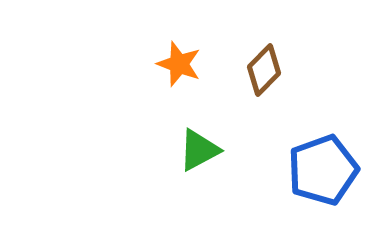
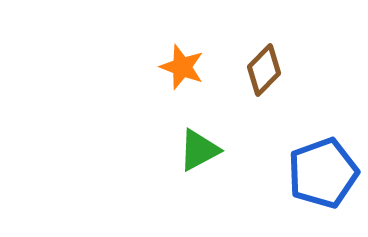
orange star: moved 3 px right, 3 px down
blue pentagon: moved 3 px down
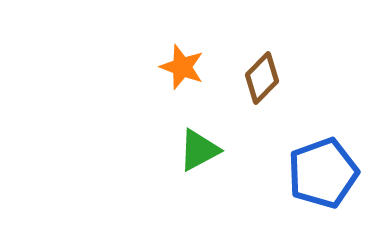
brown diamond: moved 2 px left, 8 px down
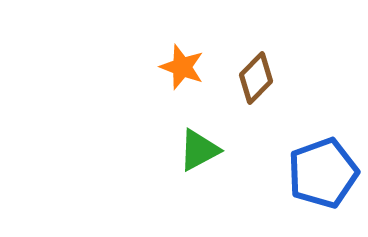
brown diamond: moved 6 px left
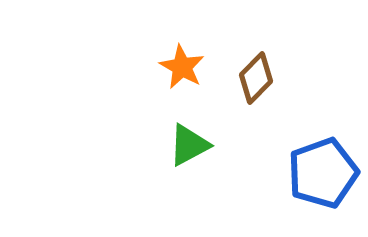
orange star: rotated 9 degrees clockwise
green triangle: moved 10 px left, 5 px up
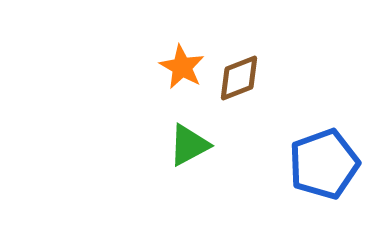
brown diamond: moved 17 px left; rotated 24 degrees clockwise
blue pentagon: moved 1 px right, 9 px up
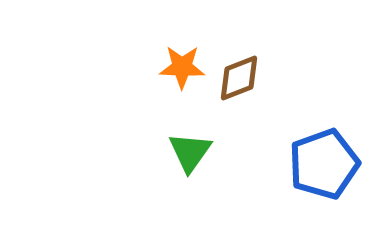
orange star: rotated 27 degrees counterclockwise
green triangle: moved 1 px right, 7 px down; rotated 27 degrees counterclockwise
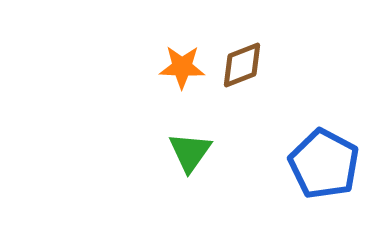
brown diamond: moved 3 px right, 13 px up
blue pentagon: rotated 24 degrees counterclockwise
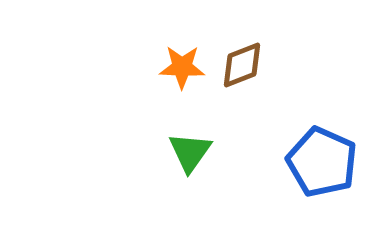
blue pentagon: moved 2 px left, 2 px up; rotated 4 degrees counterclockwise
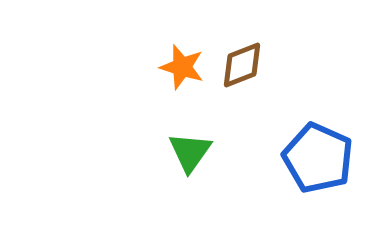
orange star: rotated 15 degrees clockwise
blue pentagon: moved 4 px left, 4 px up
